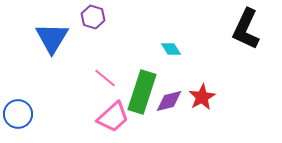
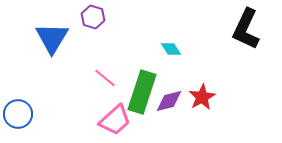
pink trapezoid: moved 2 px right, 3 px down
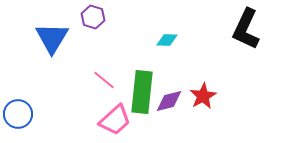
cyan diamond: moved 4 px left, 9 px up; rotated 55 degrees counterclockwise
pink line: moved 1 px left, 2 px down
green rectangle: rotated 12 degrees counterclockwise
red star: moved 1 px right, 1 px up
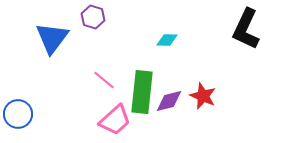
blue triangle: rotated 6 degrees clockwise
red star: rotated 20 degrees counterclockwise
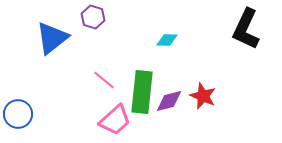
blue triangle: rotated 15 degrees clockwise
